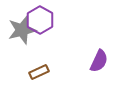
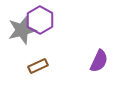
brown rectangle: moved 1 px left, 6 px up
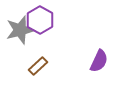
gray star: moved 2 px left
brown rectangle: rotated 18 degrees counterclockwise
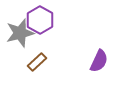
gray star: moved 3 px down
brown rectangle: moved 1 px left, 4 px up
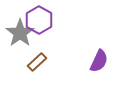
purple hexagon: moved 1 px left
gray star: rotated 20 degrees counterclockwise
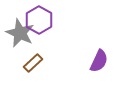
gray star: rotated 12 degrees counterclockwise
brown rectangle: moved 4 px left, 1 px down
